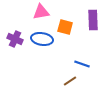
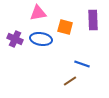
pink triangle: moved 3 px left, 1 px down
blue ellipse: moved 1 px left
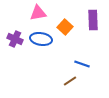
orange square: rotated 28 degrees clockwise
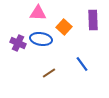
pink triangle: rotated 12 degrees clockwise
orange square: moved 1 px left
purple cross: moved 3 px right, 4 px down
blue line: rotated 35 degrees clockwise
brown line: moved 21 px left, 8 px up
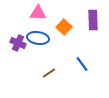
blue ellipse: moved 3 px left, 1 px up
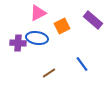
pink triangle: rotated 30 degrees counterclockwise
purple rectangle: rotated 48 degrees counterclockwise
orange square: moved 2 px left, 1 px up; rotated 21 degrees clockwise
blue ellipse: moved 1 px left
purple cross: rotated 21 degrees counterclockwise
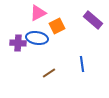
orange square: moved 5 px left
blue line: rotated 28 degrees clockwise
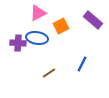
orange square: moved 4 px right
blue line: rotated 35 degrees clockwise
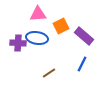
pink triangle: moved 1 px down; rotated 24 degrees clockwise
purple rectangle: moved 9 px left, 16 px down
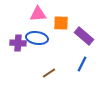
orange square: moved 3 px up; rotated 28 degrees clockwise
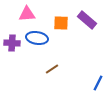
pink triangle: moved 11 px left
purple rectangle: moved 3 px right, 16 px up
purple cross: moved 6 px left
blue line: moved 16 px right, 19 px down
brown line: moved 3 px right, 4 px up
